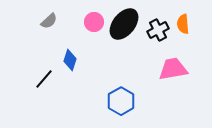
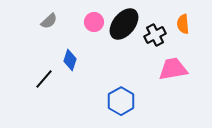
black cross: moved 3 px left, 5 px down
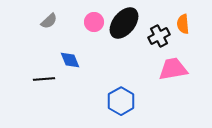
black ellipse: moved 1 px up
black cross: moved 4 px right, 1 px down
blue diamond: rotated 40 degrees counterclockwise
black line: rotated 45 degrees clockwise
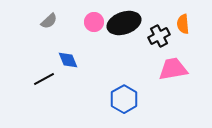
black ellipse: rotated 32 degrees clockwise
blue diamond: moved 2 px left
black line: rotated 25 degrees counterclockwise
blue hexagon: moved 3 px right, 2 px up
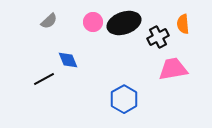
pink circle: moved 1 px left
black cross: moved 1 px left, 1 px down
